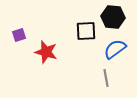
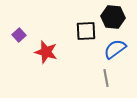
purple square: rotated 24 degrees counterclockwise
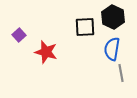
black hexagon: rotated 20 degrees clockwise
black square: moved 1 px left, 4 px up
blue semicircle: moved 3 px left; rotated 45 degrees counterclockwise
gray line: moved 15 px right, 5 px up
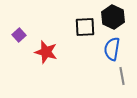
gray line: moved 1 px right, 3 px down
